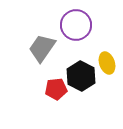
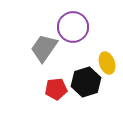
purple circle: moved 3 px left, 2 px down
gray trapezoid: moved 2 px right
black hexagon: moved 5 px right, 6 px down; rotated 16 degrees clockwise
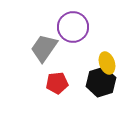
black hexagon: moved 15 px right
red pentagon: moved 1 px right, 6 px up
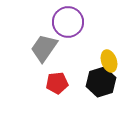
purple circle: moved 5 px left, 5 px up
yellow ellipse: moved 2 px right, 2 px up
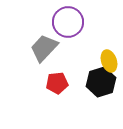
gray trapezoid: rotated 8 degrees clockwise
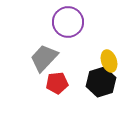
gray trapezoid: moved 10 px down
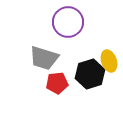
gray trapezoid: rotated 116 degrees counterclockwise
black hexagon: moved 11 px left, 8 px up
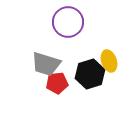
gray trapezoid: moved 2 px right, 6 px down
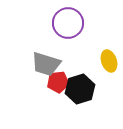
purple circle: moved 1 px down
black hexagon: moved 10 px left, 15 px down
red pentagon: moved 1 px right, 1 px up
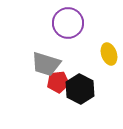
yellow ellipse: moved 7 px up
black hexagon: rotated 16 degrees counterclockwise
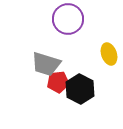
purple circle: moved 4 px up
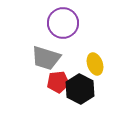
purple circle: moved 5 px left, 4 px down
yellow ellipse: moved 14 px left, 10 px down
gray trapezoid: moved 6 px up
